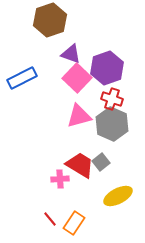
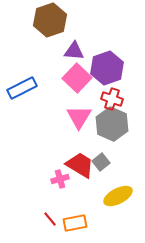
purple triangle: moved 3 px right, 3 px up; rotated 15 degrees counterclockwise
blue rectangle: moved 10 px down
pink triangle: moved 1 px down; rotated 44 degrees counterclockwise
pink cross: rotated 12 degrees counterclockwise
orange rectangle: moved 1 px right; rotated 45 degrees clockwise
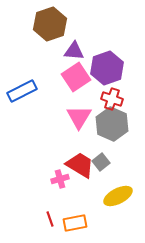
brown hexagon: moved 4 px down
pink square: moved 1 px left, 1 px up; rotated 12 degrees clockwise
blue rectangle: moved 3 px down
red line: rotated 21 degrees clockwise
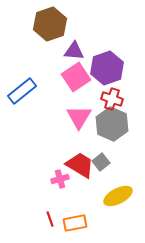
blue rectangle: rotated 12 degrees counterclockwise
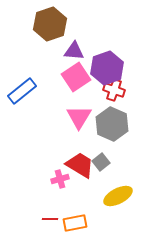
red cross: moved 2 px right, 9 px up
red line: rotated 70 degrees counterclockwise
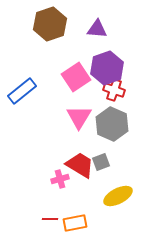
purple triangle: moved 23 px right, 22 px up
gray square: rotated 18 degrees clockwise
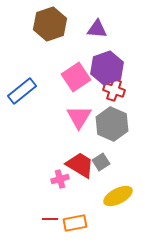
gray square: rotated 12 degrees counterclockwise
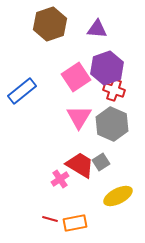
pink cross: rotated 18 degrees counterclockwise
red line: rotated 14 degrees clockwise
